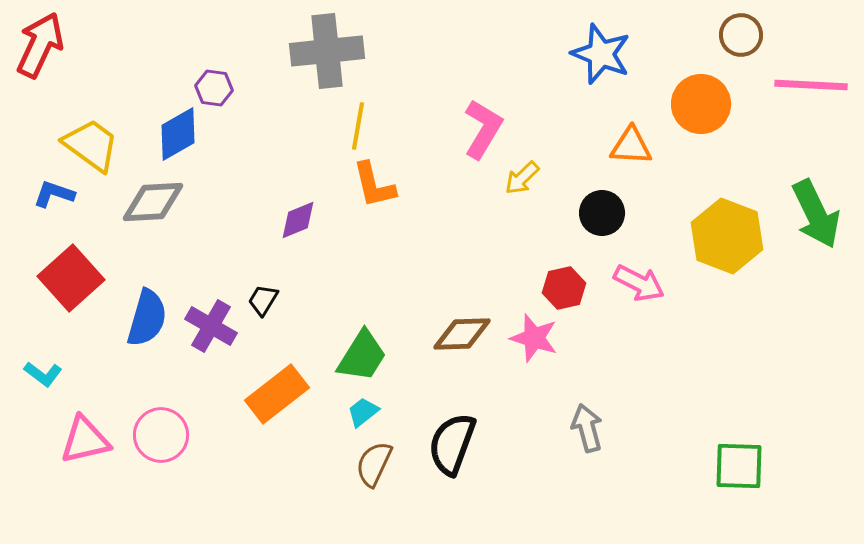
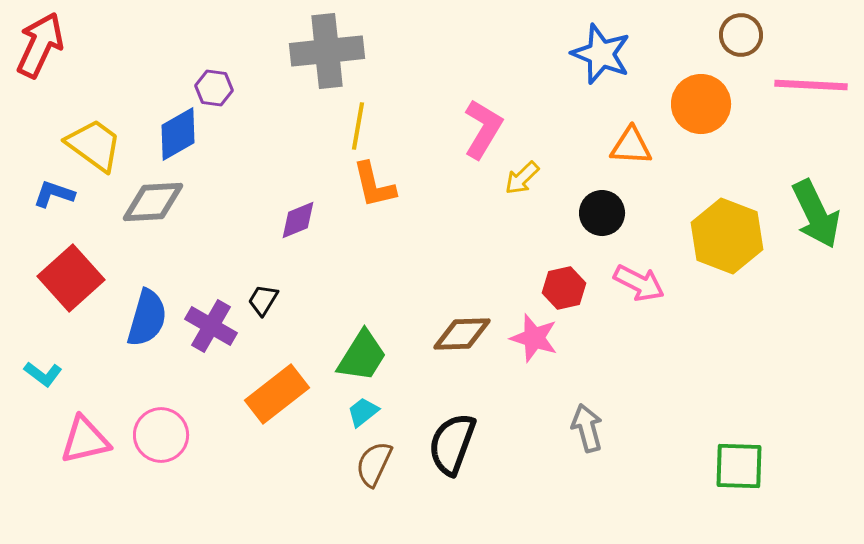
yellow trapezoid: moved 3 px right
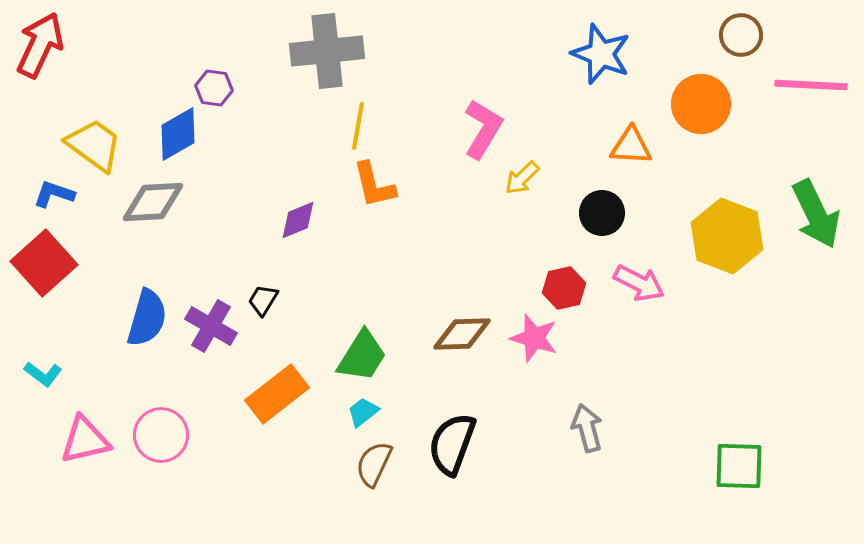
red square: moved 27 px left, 15 px up
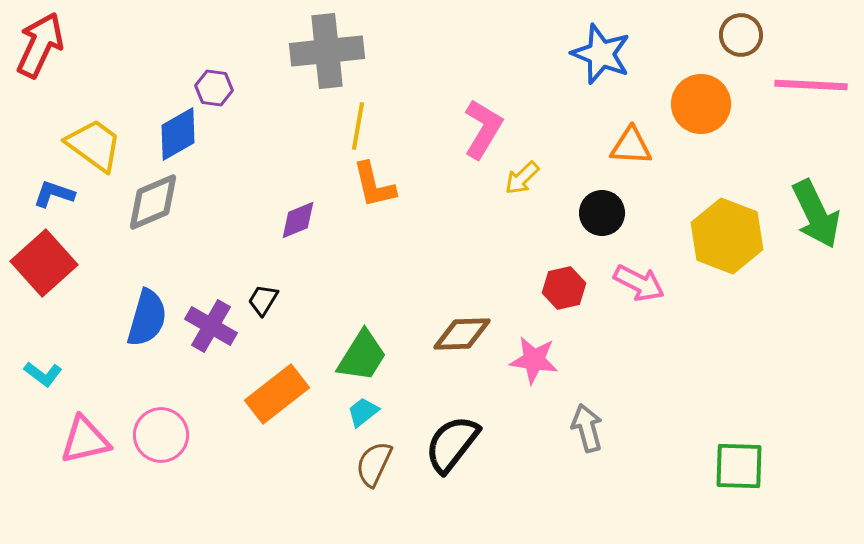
gray diamond: rotated 20 degrees counterclockwise
pink star: moved 22 px down; rotated 9 degrees counterclockwise
black semicircle: rotated 18 degrees clockwise
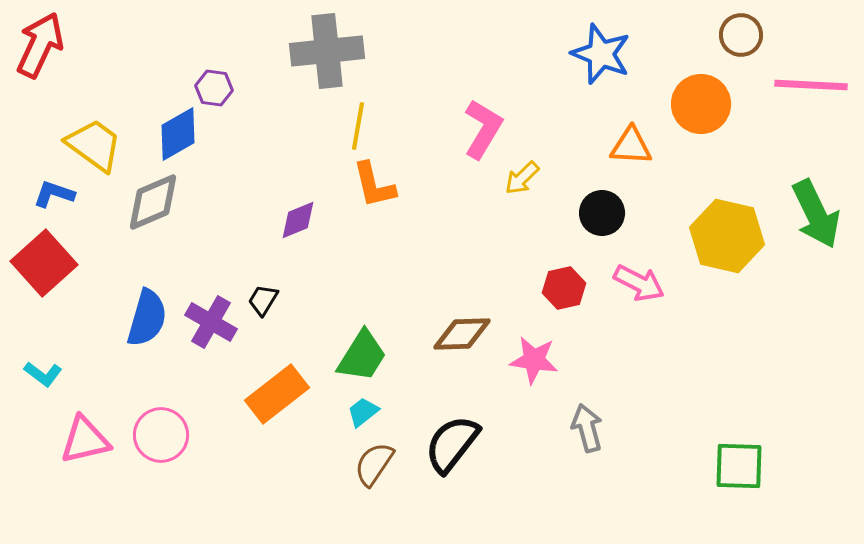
yellow hexagon: rotated 8 degrees counterclockwise
purple cross: moved 4 px up
brown semicircle: rotated 9 degrees clockwise
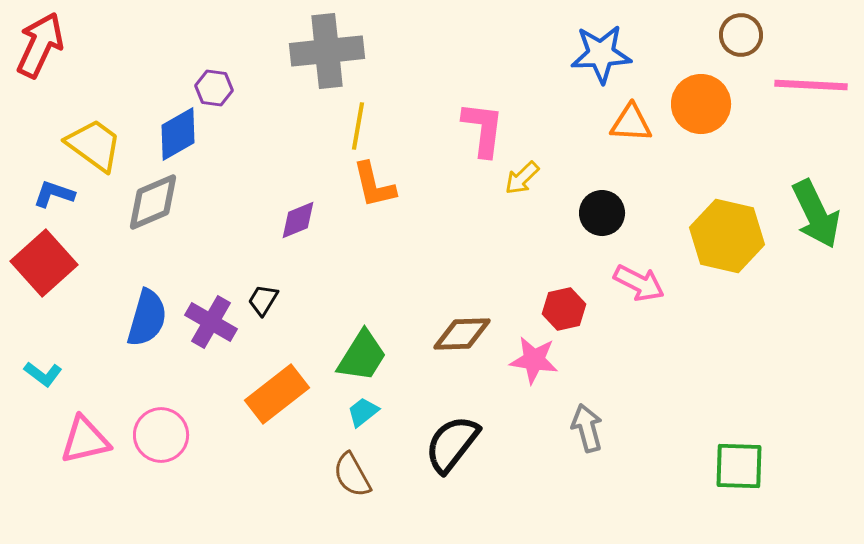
blue star: rotated 24 degrees counterclockwise
pink L-shape: rotated 24 degrees counterclockwise
orange triangle: moved 23 px up
red hexagon: moved 21 px down
brown semicircle: moved 22 px left, 11 px down; rotated 63 degrees counterclockwise
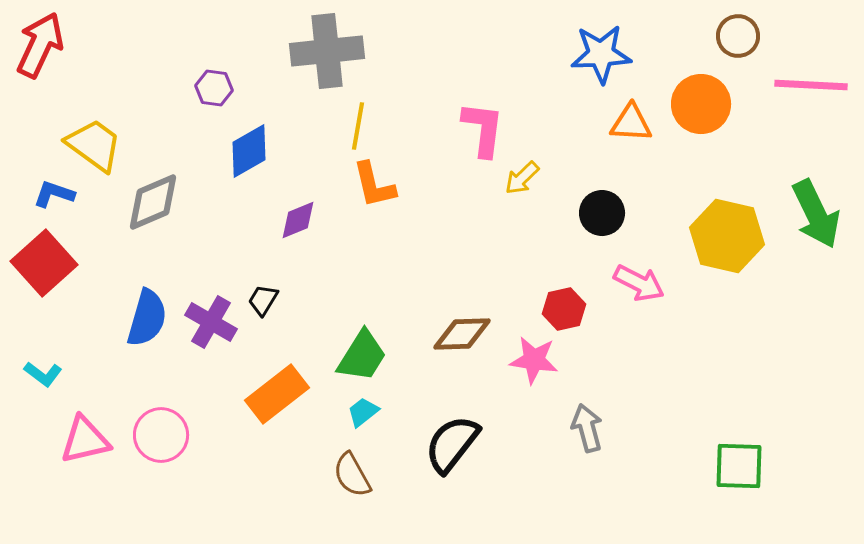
brown circle: moved 3 px left, 1 px down
blue diamond: moved 71 px right, 17 px down
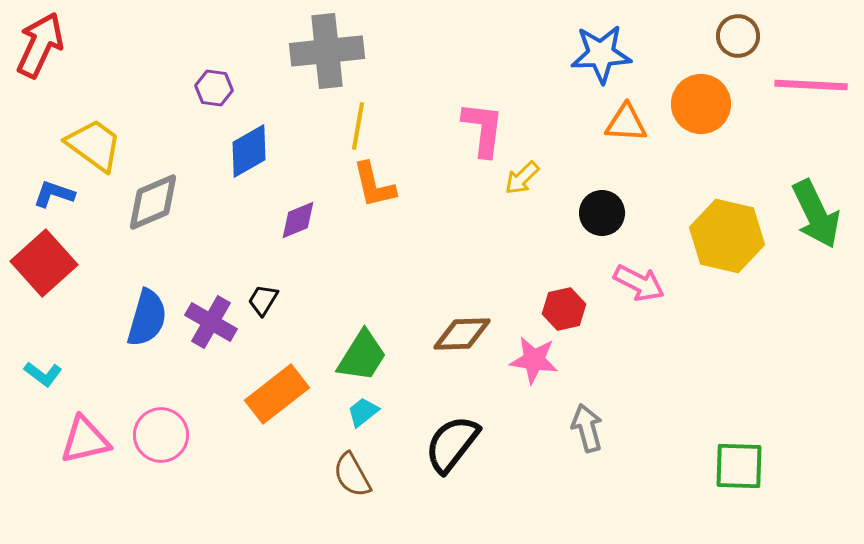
orange triangle: moved 5 px left
